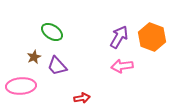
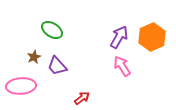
green ellipse: moved 2 px up
orange hexagon: rotated 16 degrees clockwise
pink arrow: rotated 65 degrees clockwise
red arrow: rotated 28 degrees counterclockwise
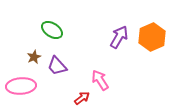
pink arrow: moved 22 px left, 14 px down
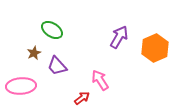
orange hexagon: moved 3 px right, 11 px down
brown star: moved 4 px up
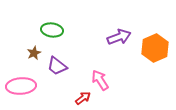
green ellipse: rotated 25 degrees counterclockwise
purple arrow: rotated 40 degrees clockwise
purple trapezoid: rotated 10 degrees counterclockwise
red arrow: moved 1 px right
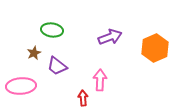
purple arrow: moved 9 px left
pink arrow: rotated 35 degrees clockwise
red arrow: rotated 56 degrees counterclockwise
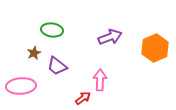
red arrow: rotated 56 degrees clockwise
